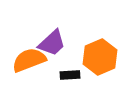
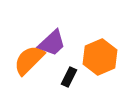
orange semicircle: rotated 24 degrees counterclockwise
black rectangle: moved 1 px left, 2 px down; rotated 60 degrees counterclockwise
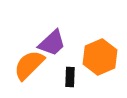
orange semicircle: moved 5 px down
black rectangle: moved 1 px right; rotated 24 degrees counterclockwise
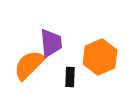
purple trapezoid: moved 1 px left; rotated 52 degrees counterclockwise
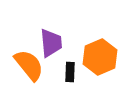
orange semicircle: rotated 96 degrees clockwise
black rectangle: moved 5 px up
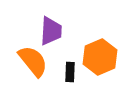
purple trapezoid: moved 12 px up; rotated 8 degrees clockwise
orange semicircle: moved 4 px right, 4 px up
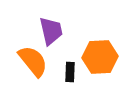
purple trapezoid: rotated 16 degrees counterclockwise
orange hexagon: rotated 20 degrees clockwise
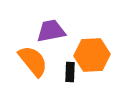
purple trapezoid: rotated 88 degrees counterclockwise
orange hexagon: moved 8 px left, 2 px up
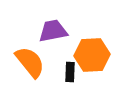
purple trapezoid: moved 2 px right
orange semicircle: moved 3 px left, 1 px down
